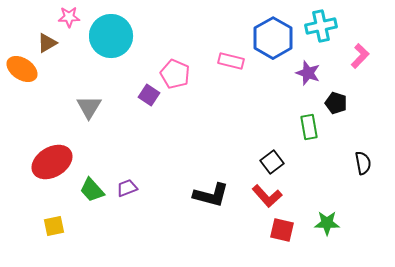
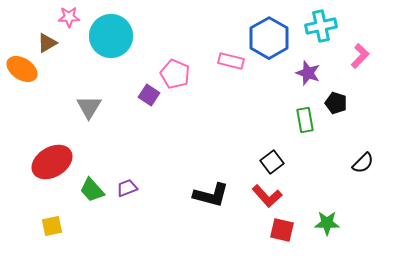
blue hexagon: moved 4 px left
green rectangle: moved 4 px left, 7 px up
black semicircle: rotated 55 degrees clockwise
yellow square: moved 2 px left
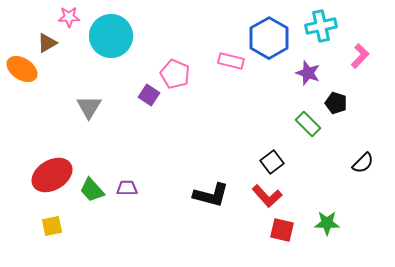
green rectangle: moved 3 px right, 4 px down; rotated 35 degrees counterclockwise
red ellipse: moved 13 px down
purple trapezoid: rotated 20 degrees clockwise
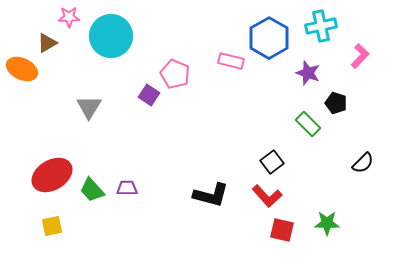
orange ellipse: rotated 8 degrees counterclockwise
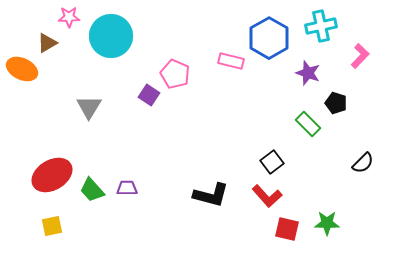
red square: moved 5 px right, 1 px up
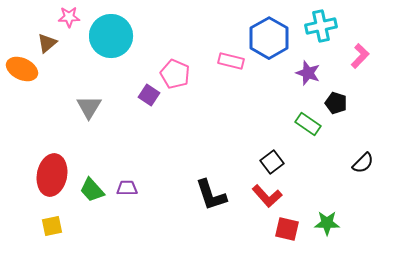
brown triangle: rotated 10 degrees counterclockwise
green rectangle: rotated 10 degrees counterclockwise
red ellipse: rotated 48 degrees counterclockwise
black L-shape: rotated 57 degrees clockwise
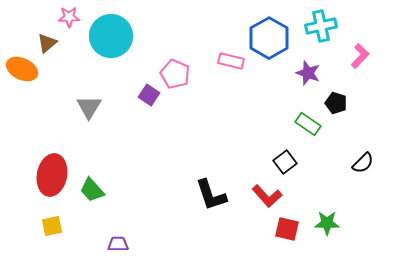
black square: moved 13 px right
purple trapezoid: moved 9 px left, 56 px down
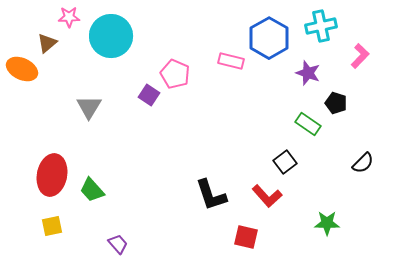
red square: moved 41 px left, 8 px down
purple trapezoid: rotated 50 degrees clockwise
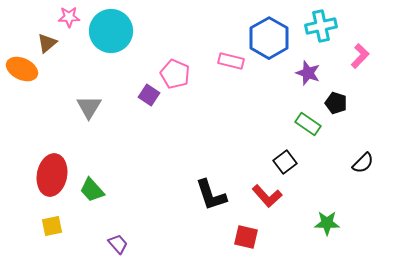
cyan circle: moved 5 px up
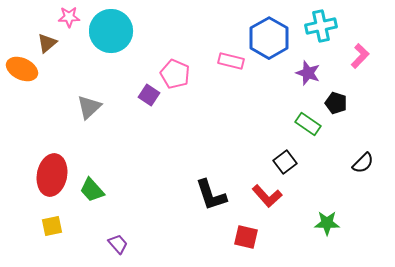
gray triangle: rotated 16 degrees clockwise
